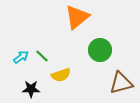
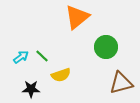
green circle: moved 6 px right, 3 px up
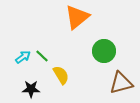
green circle: moved 2 px left, 4 px down
cyan arrow: moved 2 px right
yellow semicircle: rotated 102 degrees counterclockwise
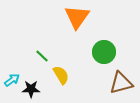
orange triangle: rotated 16 degrees counterclockwise
green circle: moved 1 px down
cyan arrow: moved 11 px left, 23 px down
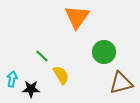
cyan arrow: moved 1 px up; rotated 42 degrees counterclockwise
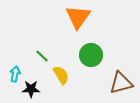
orange triangle: moved 1 px right
green circle: moved 13 px left, 3 px down
cyan arrow: moved 3 px right, 5 px up
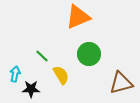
orange triangle: rotated 32 degrees clockwise
green circle: moved 2 px left, 1 px up
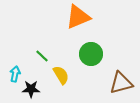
green circle: moved 2 px right
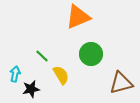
black star: rotated 12 degrees counterclockwise
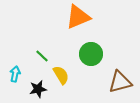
brown triangle: moved 1 px left, 1 px up
black star: moved 7 px right
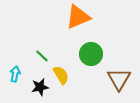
brown triangle: moved 1 px left, 3 px up; rotated 45 degrees counterclockwise
black star: moved 2 px right, 2 px up
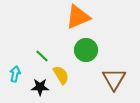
green circle: moved 5 px left, 4 px up
brown triangle: moved 5 px left
black star: rotated 12 degrees clockwise
